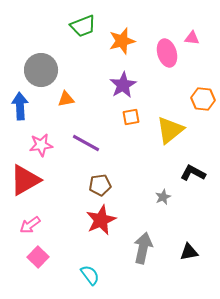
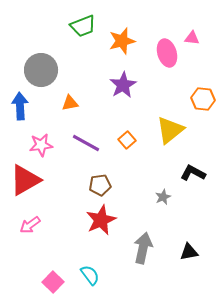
orange triangle: moved 4 px right, 4 px down
orange square: moved 4 px left, 23 px down; rotated 30 degrees counterclockwise
pink square: moved 15 px right, 25 px down
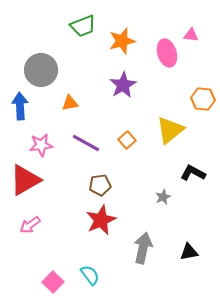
pink triangle: moved 1 px left, 3 px up
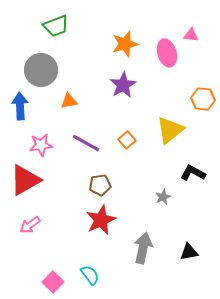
green trapezoid: moved 27 px left
orange star: moved 3 px right, 3 px down
orange triangle: moved 1 px left, 2 px up
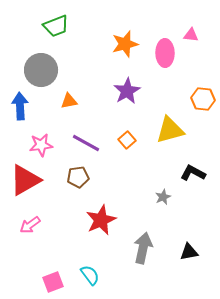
pink ellipse: moved 2 px left; rotated 16 degrees clockwise
purple star: moved 4 px right, 6 px down
yellow triangle: rotated 24 degrees clockwise
brown pentagon: moved 22 px left, 8 px up
pink square: rotated 25 degrees clockwise
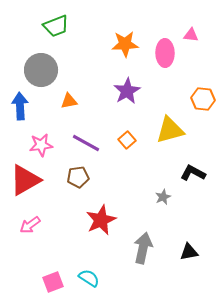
orange star: rotated 12 degrees clockwise
cyan semicircle: moved 1 px left, 3 px down; rotated 20 degrees counterclockwise
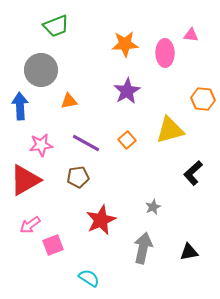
black L-shape: rotated 70 degrees counterclockwise
gray star: moved 10 px left, 10 px down
pink square: moved 37 px up
